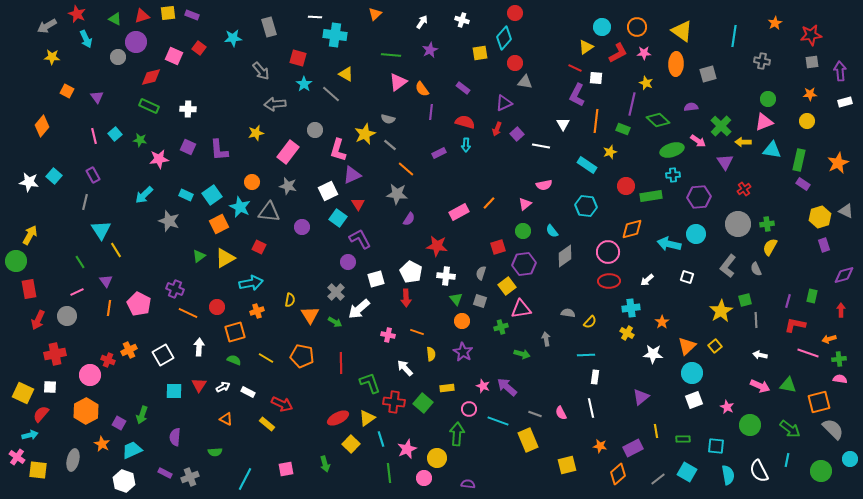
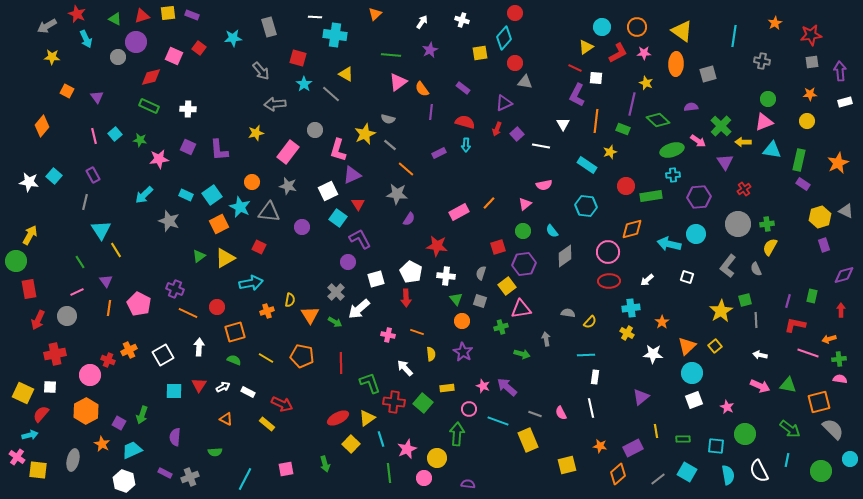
orange cross at (257, 311): moved 10 px right
green circle at (750, 425): moved 5 px left, 9 px down
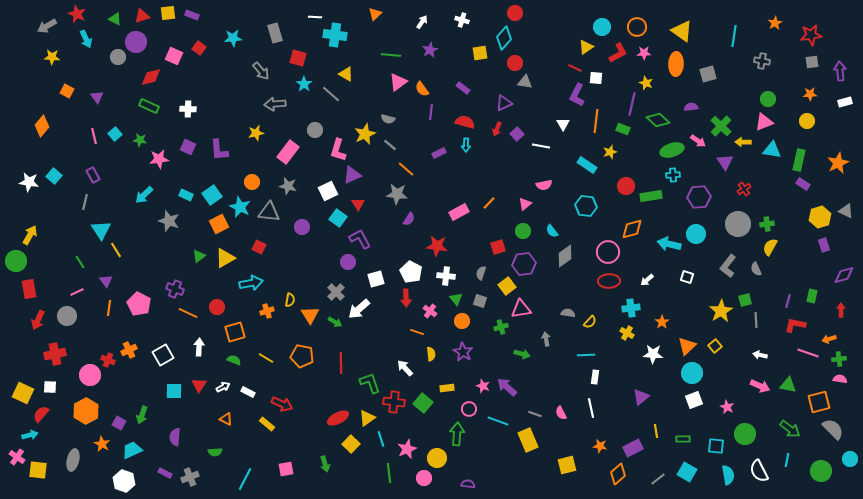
gray rectangle at (269, 27): moved 6 px right, 6 px down
pink cross at (388, 335): moved 42 px right, 24 px up; rotated 24 degrees clockwise
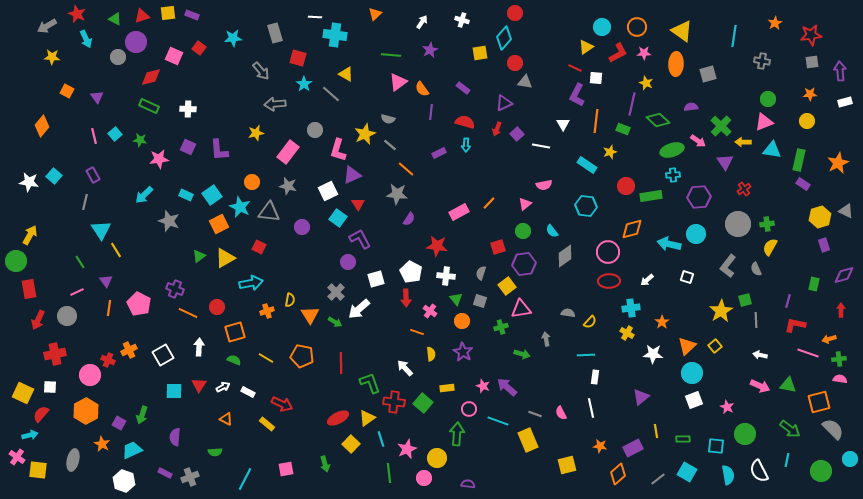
green rectangle at (812, 296): moved 2 px right, 12 px up
